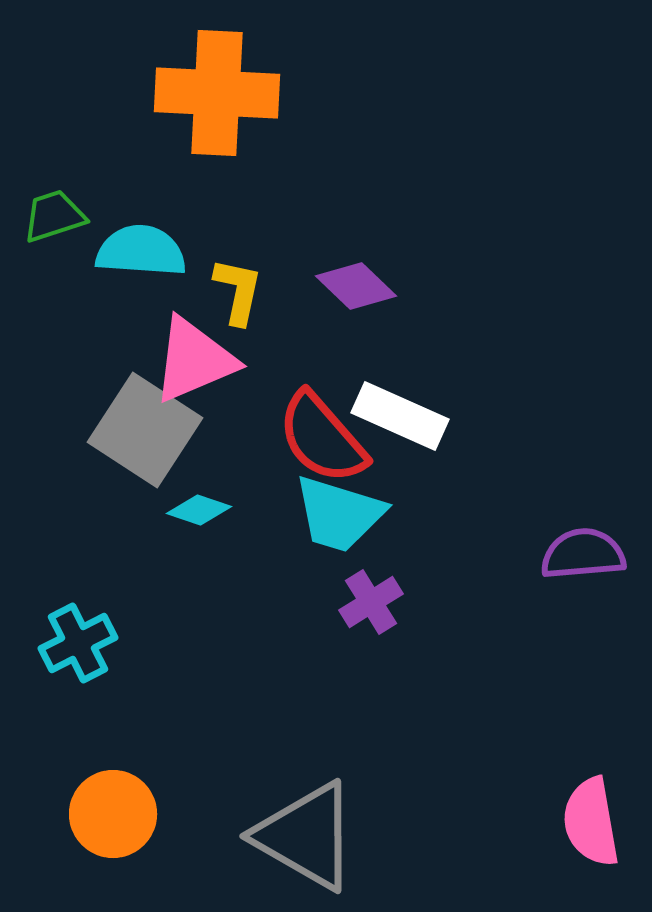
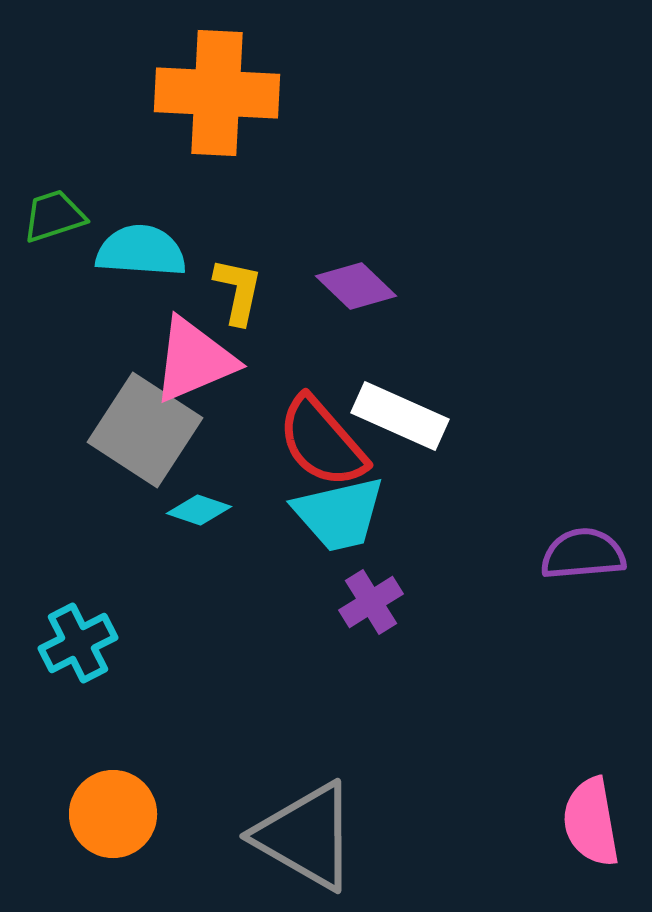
red semicircle: moved 4 px down
cyan trapezoid: rotated 30 degrees counterclockwise
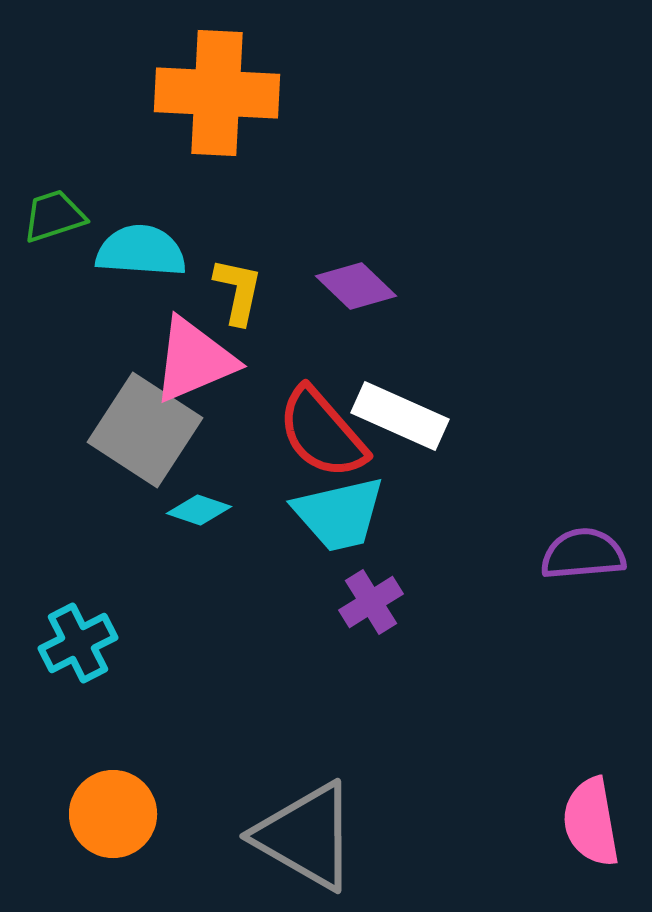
red semicircle: moved 9 px up
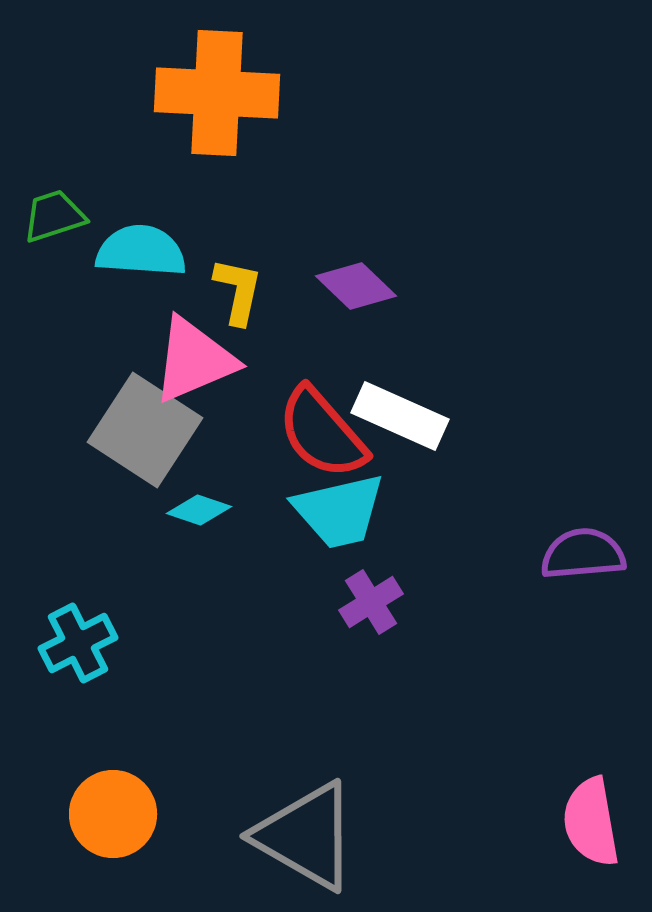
cyan trapezoid: moved 3 px up
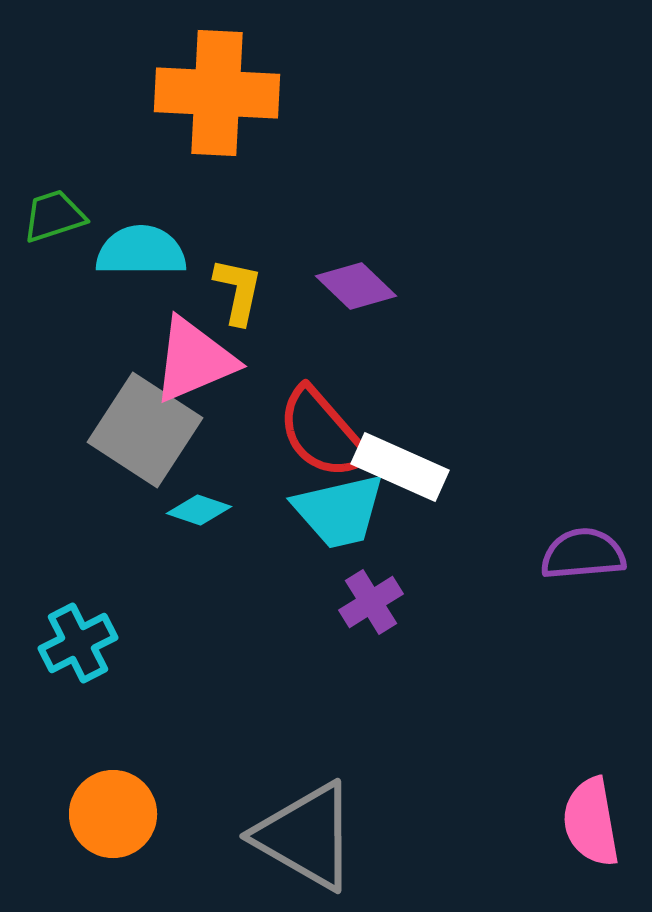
cyan semicircle: rotated 4 degrees counterclockwise
white rectangle: moved 51 px down
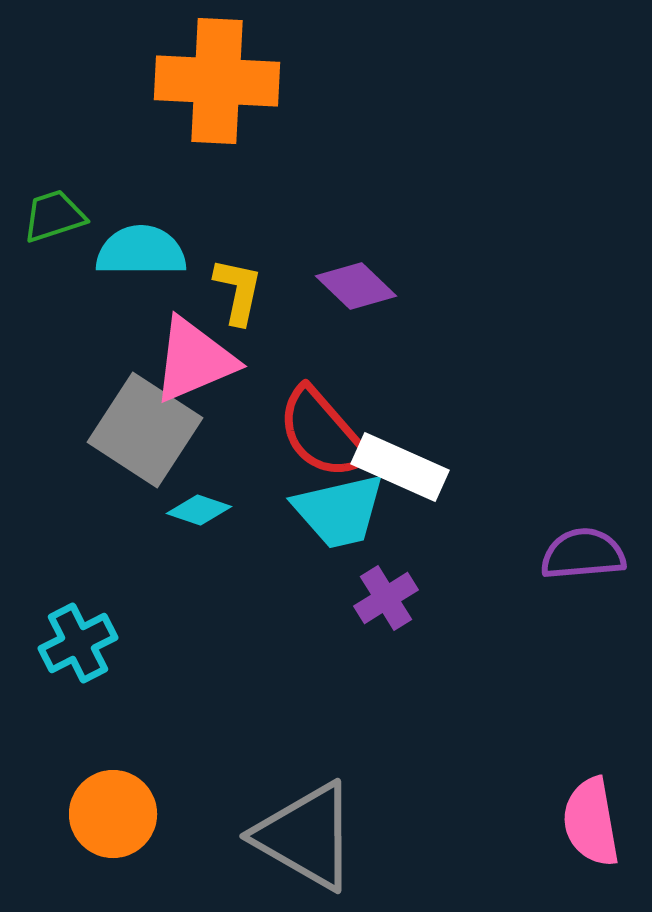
orange cross: moved 12 px up
purple cross: moved 15 px right, 4 px up
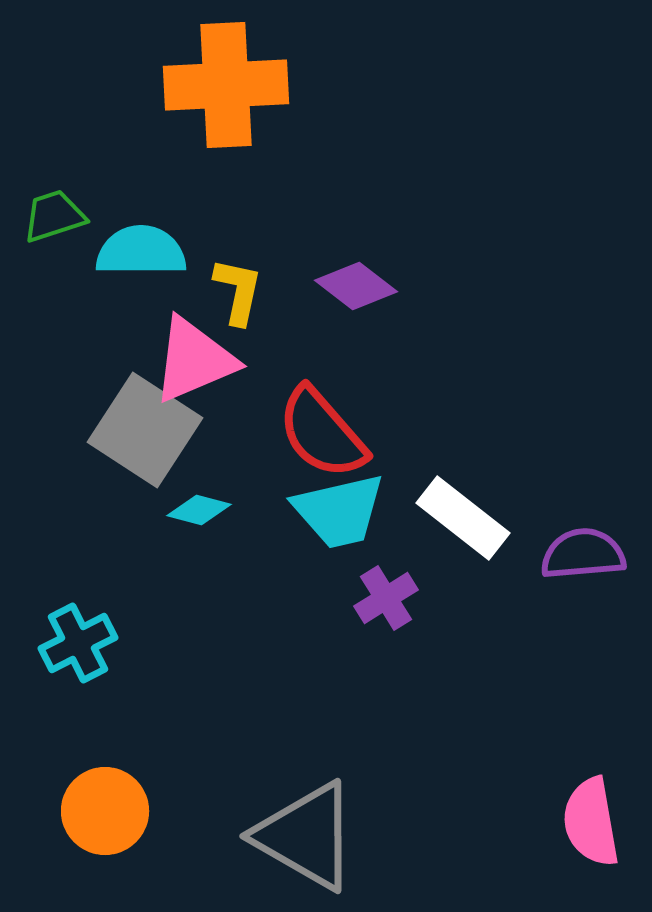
orange cross: moved 9 px right, 4 px down; rotated 6 degrees counterclockwise
purple diamond: rotated 6 degrees counterclockwise
white rectangle: moved 63 px right, 51 px down; rotated 14 degrees clockwise
cyan diamond: rotated 4 degrees counterclockwise
orange circle: moved 8 px left, 3 px up
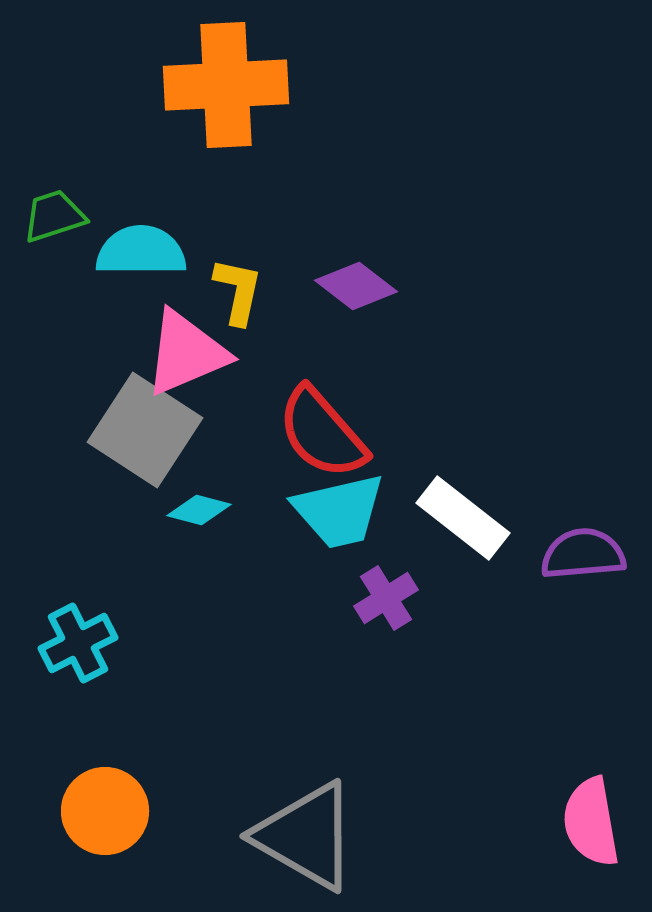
pink triangle: moved 8 px left, 7 px up
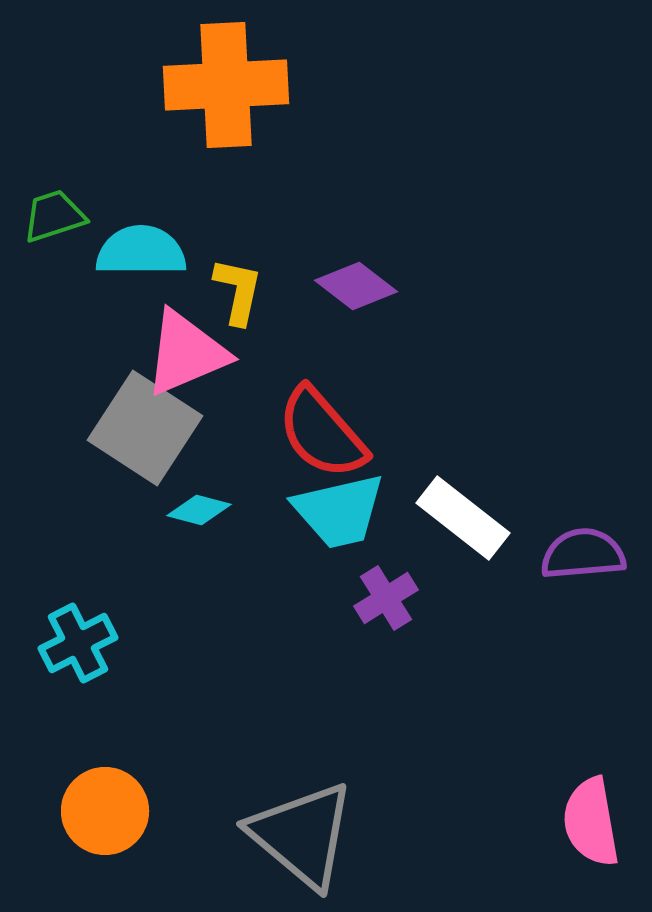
gray square: moved 2 px up
gray triangle: moved 4 px left, 1 px up; rotated 10 degrees clockwise
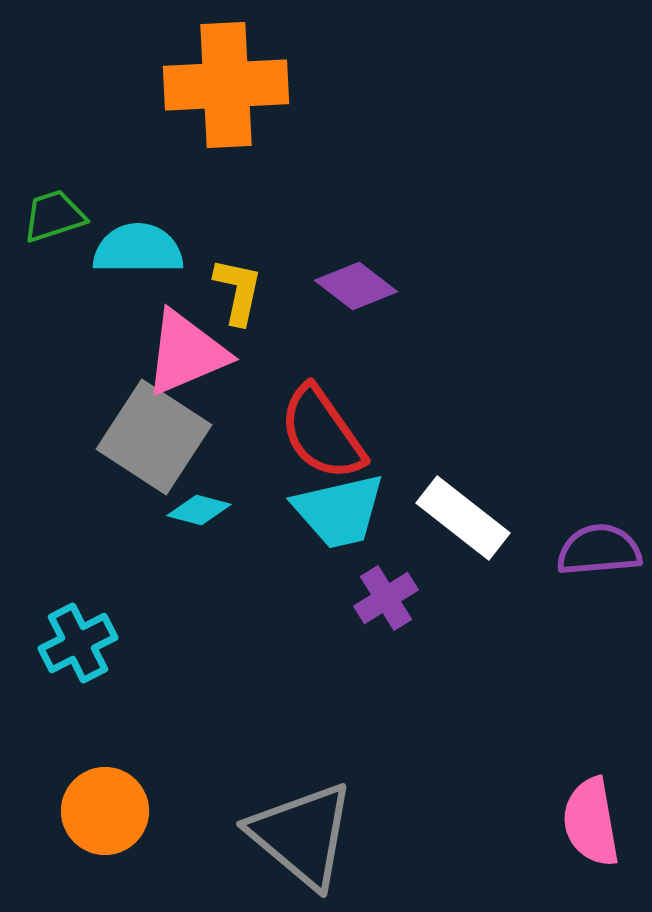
cyan semicircle: moved 3 px left, 2 px up
gray square: moved 9 px right, 9 px down
red semicircle: rotated 6 degrees clockwise
purple semicircle: moved 16 px right, 4 px up
